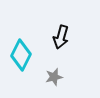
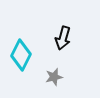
black arrow: moved 2 px right, 1 px down
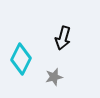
cyan diamond: moved 4 px down
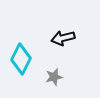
black arrow: rotated 60 degrees clockwise
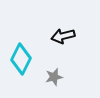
black arrow: moved 2 px up
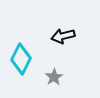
gray star: rotated 18 degrees counterclockwise
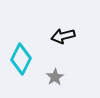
gray star: moved 1 px right
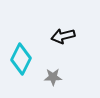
gray star: moved 2 px left; rotated 30 degrees clockwise
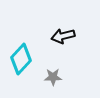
cyan diamond: rotated 16 degrees clockwise
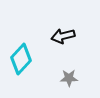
gray star: moved 16 px right, 1 px down
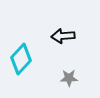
black arrow: rotated 10 degrees clockwise
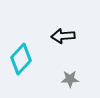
gray star: moved 1 px right, 1 px down
